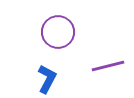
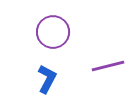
purple circle: moved 5 px left
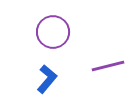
blue L-shape: rotated 12 degrees clockwise
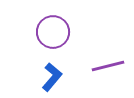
blue L-shape: moved 5 px right, 2 px up
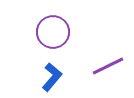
purple line: rotated 12 degrees counterclockwise
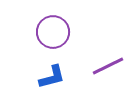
blue L-shape: rotated 36 degrees clockwise
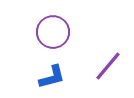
purple line: rotated 24 degrees counterclockwise
